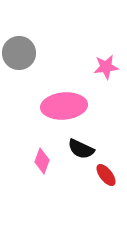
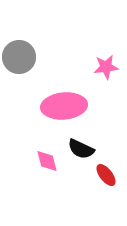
gray circle: moved 4 px down
pink diamond: moved 5 px right; rotated 35 degrees counterclockwise
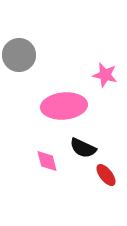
gray circle: moved 2 px up
pink star: moved 1 px left, 8 px down; rotated 20 degrees clockwise
black semicircle: moved 2 px right, 1 px up
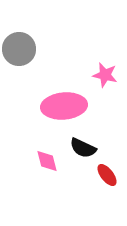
gray circle: moved 6 px up
red ellipse: moved 1 px right
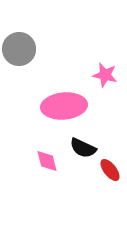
red ellipse: moved 3 px right, 5 px up
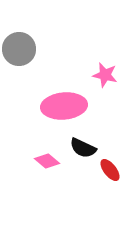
pink diamond: rotated 35 degrees counterclockwise
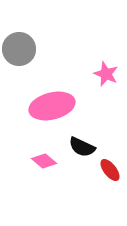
pink star: moved 1 px right, 1 px up; rotated 10 degrees clockwise
pink ellipse: moved 12 px left; rotated 9 degrees counterclockwise
black semicircle: moved 1 px left, 1 px up
pink diamond: moved 3 px left
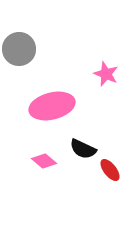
black semicircle: moved 1 px right, 2 px down
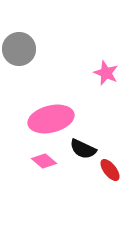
pink star: moved 1 px up
pink ellipse: moved 1 px left, 13 px down
